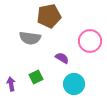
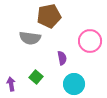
purple semicircle: rotated 48 degrees clockwise
green square: rotated 24 degrees counterclockwise
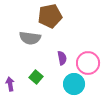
brown pentagon: moved 1 px right
pink circle: moved 2 px left, 22 px down
purple arrow: moved 1 px left
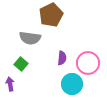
brown pentagon: moved 1 px right, 1 px up; rotated 15 degrees counterclockwise
purple semicircle: rotated 16 degrees clockwise
green square: moved 15 px left, 13 px up
cyan circle: moved 2 px left
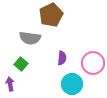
pink circle: moved 5 px right
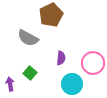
gray semicircle: moved 2 px left; rotated 20 degrees clockwise
purple semicircle: moved 1 px left
green square: moved 9 px right, 9 px down
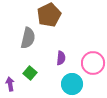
brown pentagon: moved 2 px left
gray semicircle: rotated 105 degrees counterclockwise
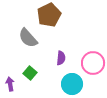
gray semicircle: rotated 125 degrees clockwise
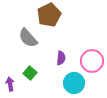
pink circle: moved 1 px left, 2 px up
cyan circle: moved 2 px right, 1 px up
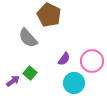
brown pentagon: rotated 20 degrees counterclockwise
purple semicircle: moved 3 px right, 1 px down; rotated 32 degrees clockwise
purple arrow: moved 3 px right, 3 px up; rotated 64 degrees clockwise
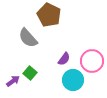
cyan circle: moved 1 px left, 3 px up
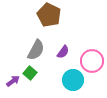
gray semicircle: moved 8 px right, 12 px down; rotated 110 degrees counterclockwise
purple semicircle: moved 1 px left, 7 px up
